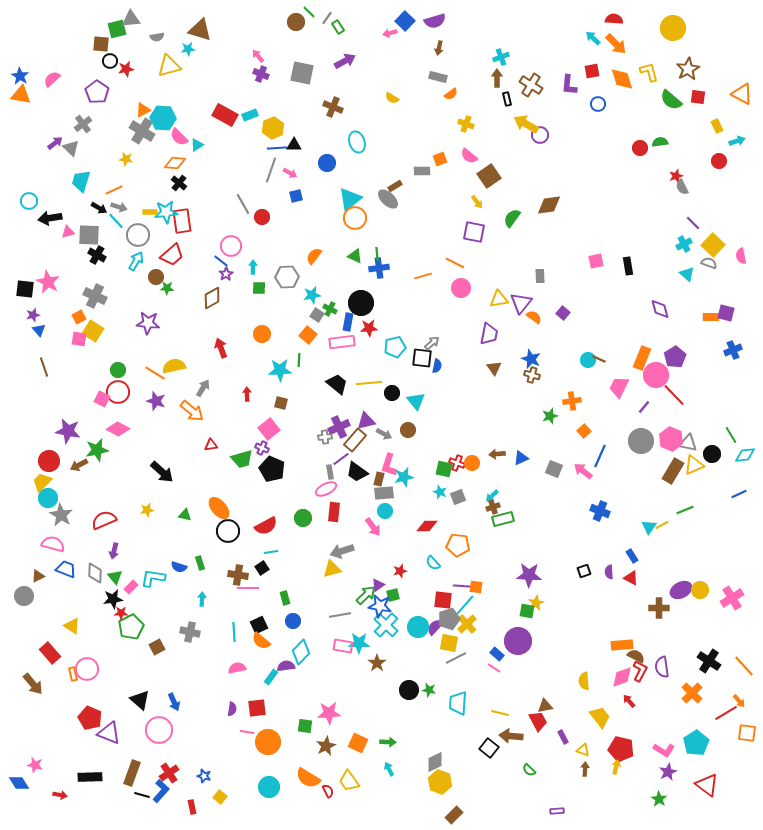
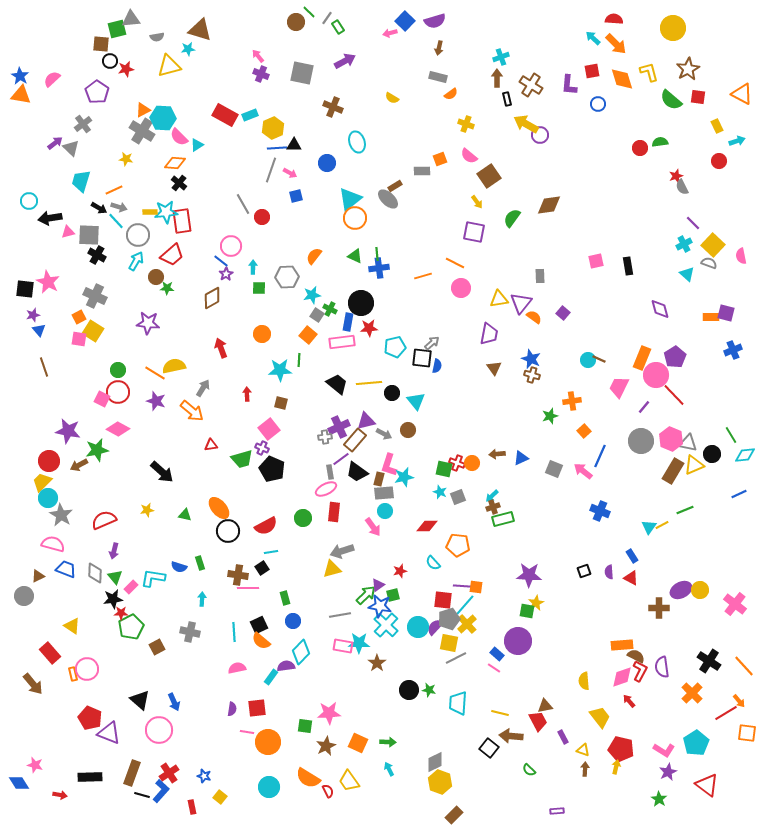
pink cross at (732, 598): moved 3 px right, 6 px down; rotated 20 degrees counterclockwise
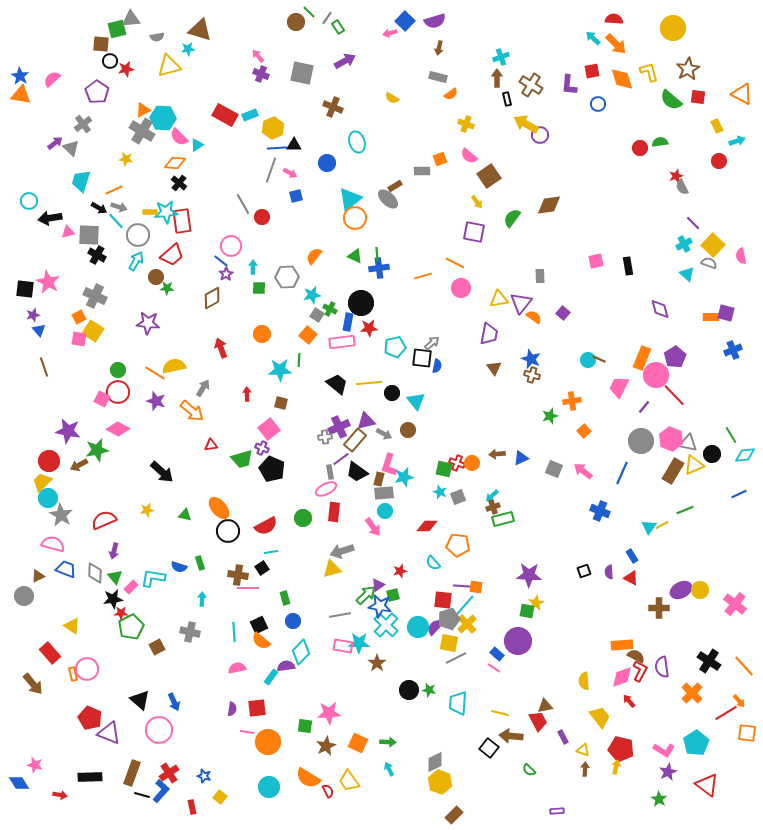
blue line at (600, 456): moved 22 px right, 17 px down
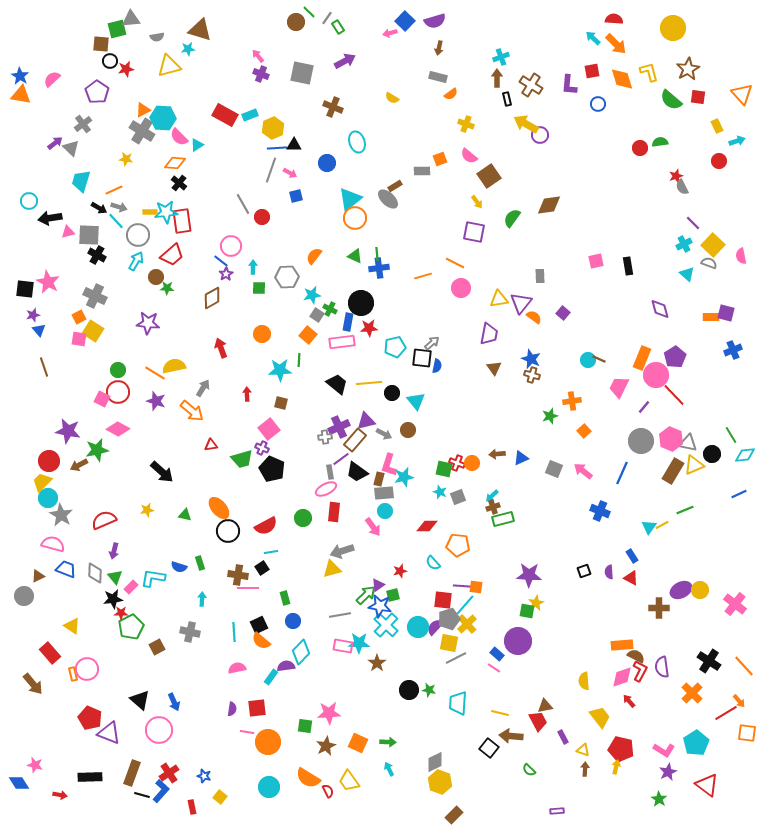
orange triangle at (742, 94): rotated 20 degrees clockwise
